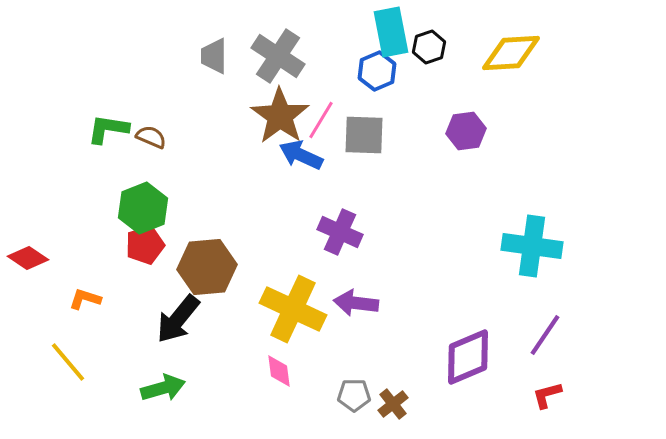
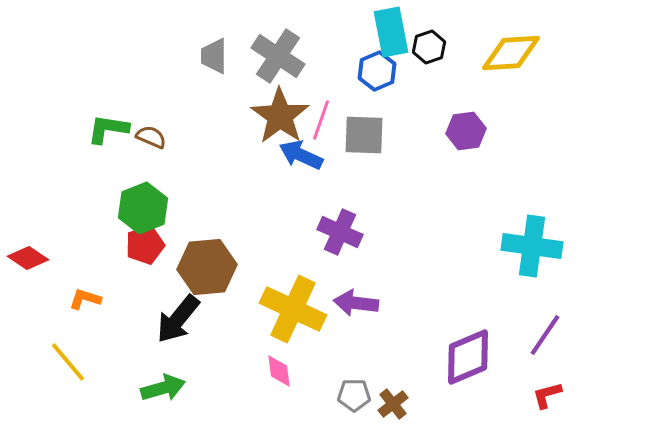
pink line: rotated 12 degrees counterclockwise
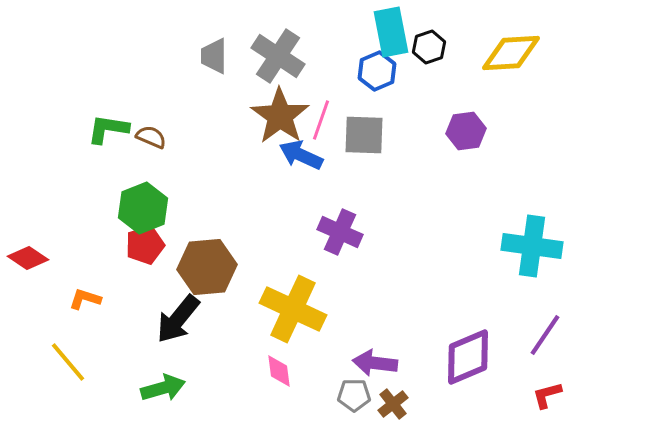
purple arrow: moved 19 px right, 60 px down
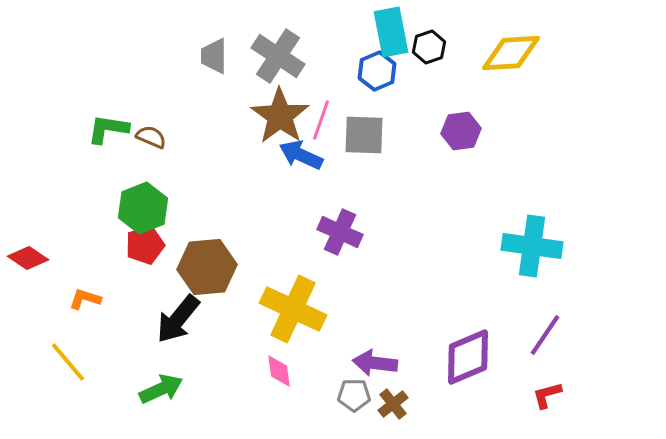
purple hexagon: moved 5 px left
green arrow: moved 2 px left, 1 px down; rotated 9 degrees counterclockwise
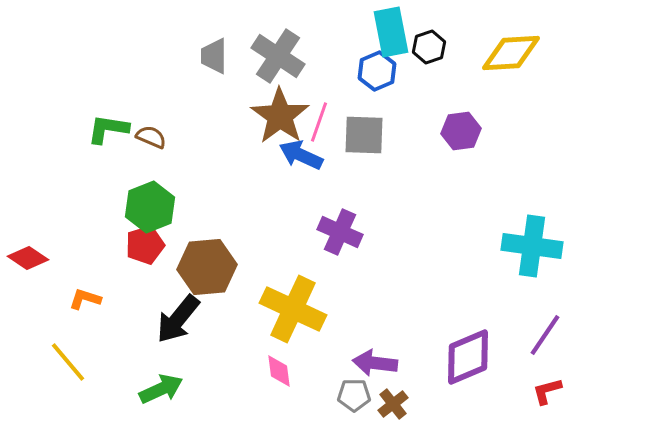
pink line: moved 2 px left, 2 px down
green hexagon: moved 7 px right, 1 px up
red L-shape: moved 4 px up
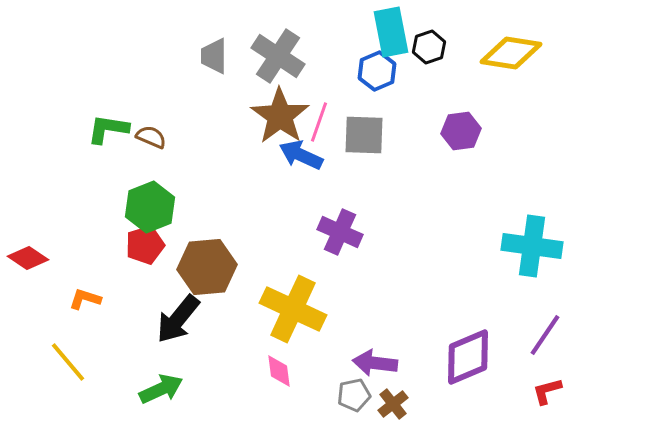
yellow diamond: rotated 12 degrees clockwise
gray pentagon: rotated 12 degrees counterclockwise
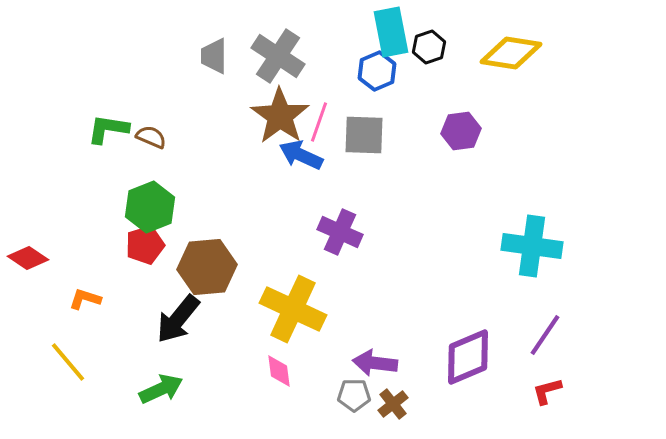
gray pentagon: rotated 12 degrees clockwise
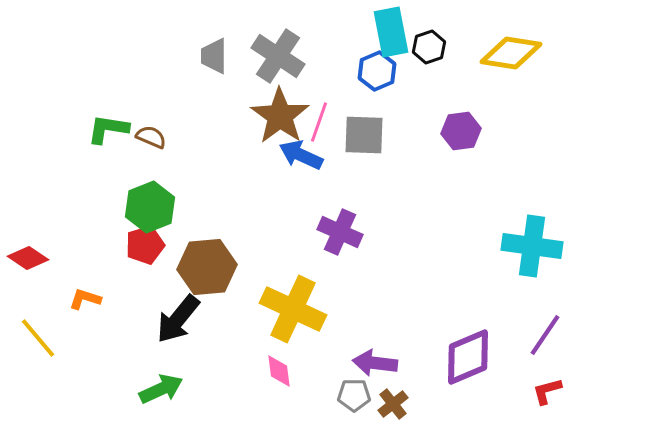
yellow line: moved 30 px left, 24 px up
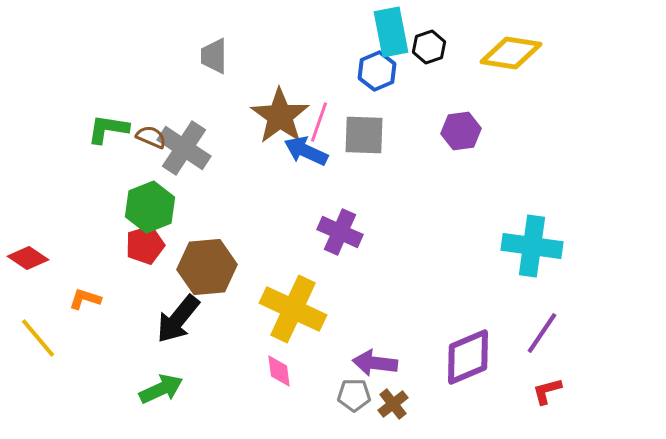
gray cross: moved 94 px left, 92 px down
blue arrow: moved 5 px right, 4 px up
purple line: moved 3 px left, 2 px up
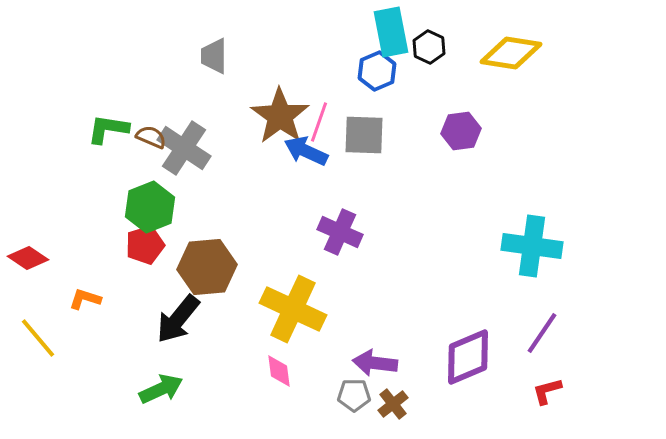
black hexagon: rotated 16 degrees counterclockwise
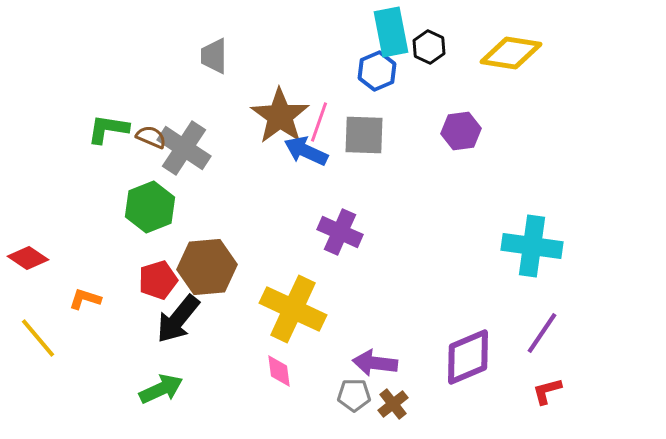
red pentagon: moved 13 px right, 35 px down
